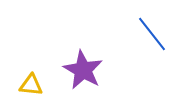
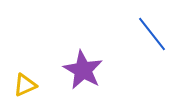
yellow triangle: moved 6 px left; rotated 30 degrees counterclockwise
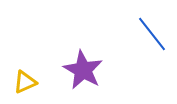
yellow triangle: moved 3 px up
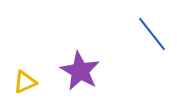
purple star: moved 3 px left, 1 px down
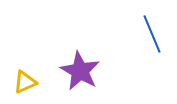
blue line: rotated 15 degrees clockwise
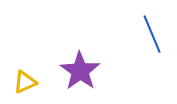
purple star: rotated 6 degrees clockwise
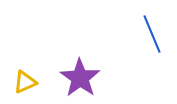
purple star: moved 7 px down
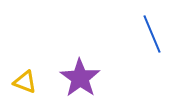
yellow triangle: rotated 45 degrees clockwise
